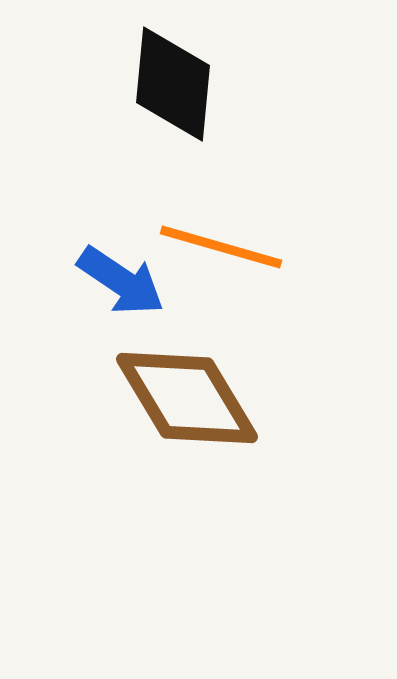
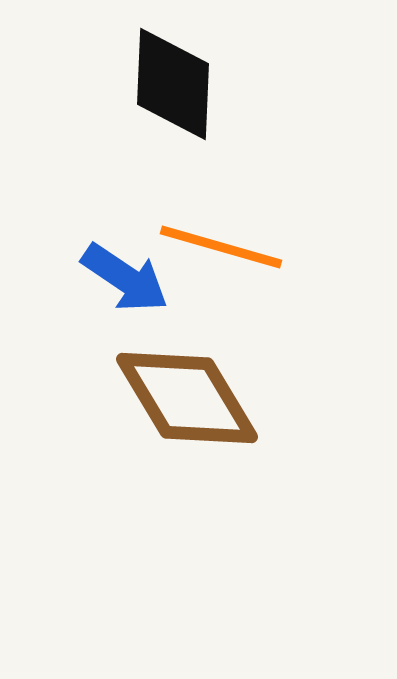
black diamond: rotated 3 degrees counterclockwise
blue arrow: moved 4 px right, 3 px up
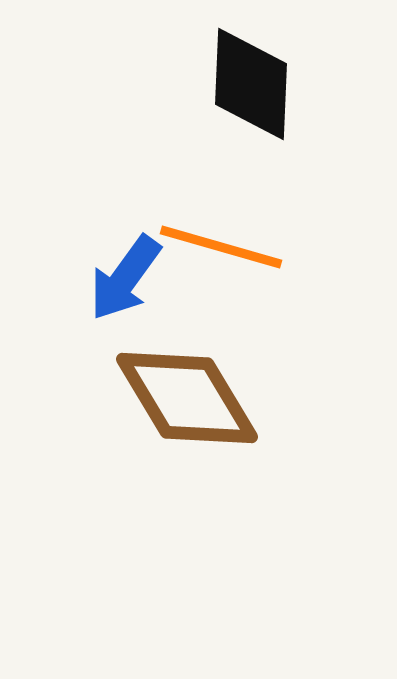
black diamond: moved 78 px right
blue arrow: rotated 92 degrees clockwise
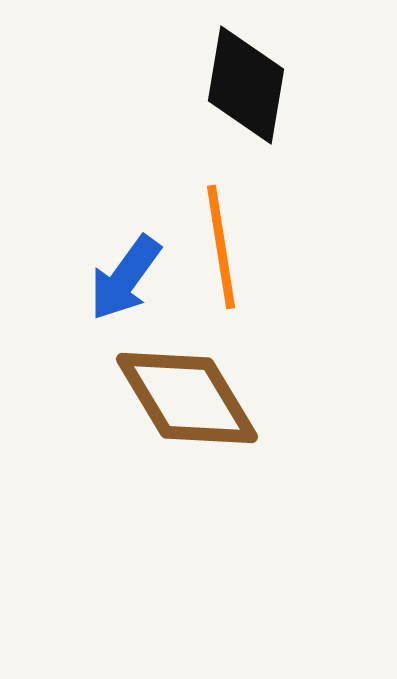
black diamond: moved 5 px left, 1 px down; rotated 7 degrees clockwise
orange line: rotated 65 degrees clockwise
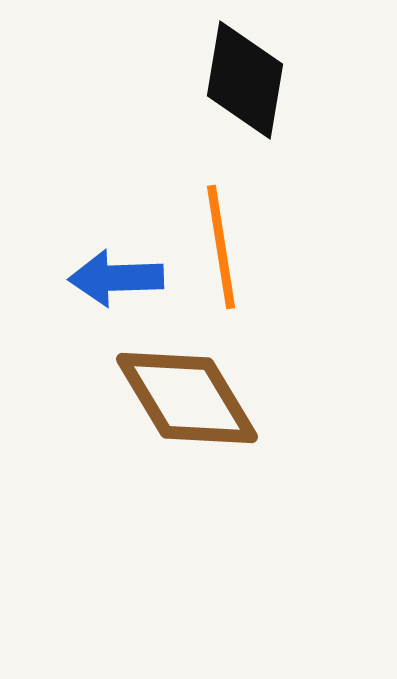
black diamond: moved 1 px left, 5 px up
blue arrow: moved 9 px left; rotated 52 degrees clockwise
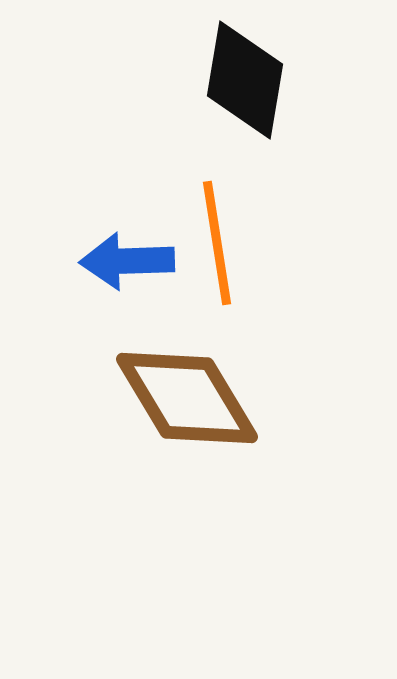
orange line: moved 4 px left, 4 px up
blue arrow: moved 11 px right, 17 px up
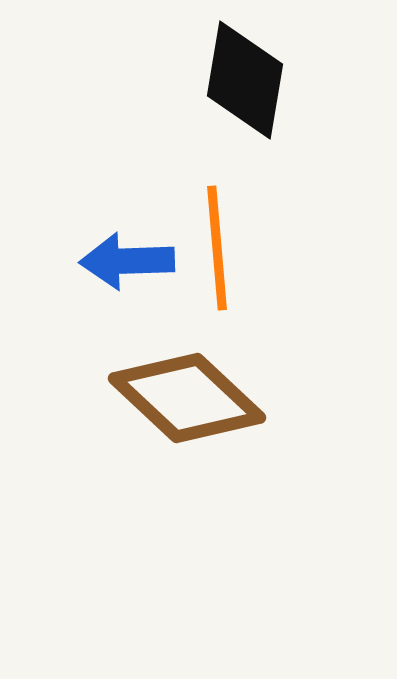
orange line: moved 5 px down; rotated 4 degrees clockwise
brown diamond: rotated 16 degrees counterclockwise
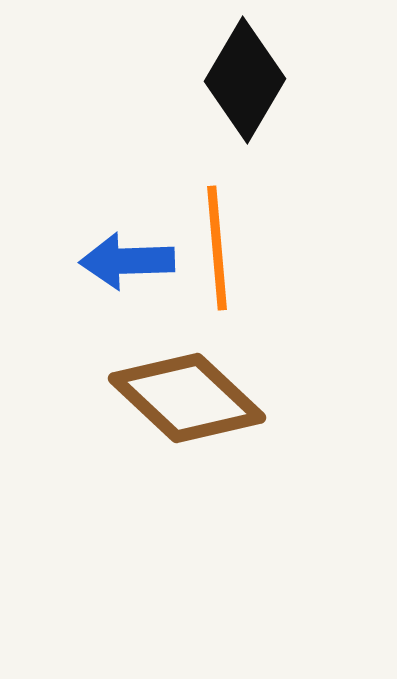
black diamond: rotated 21 degrees clockwise
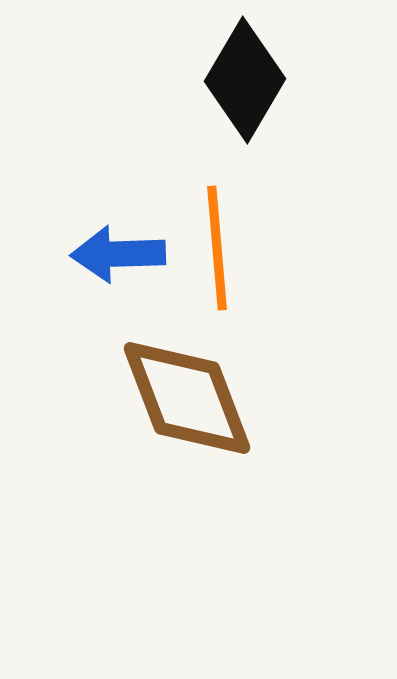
blue arrow: moved 9 px left, 7 px up
brown diamond: rotated 26 degrees clockwise
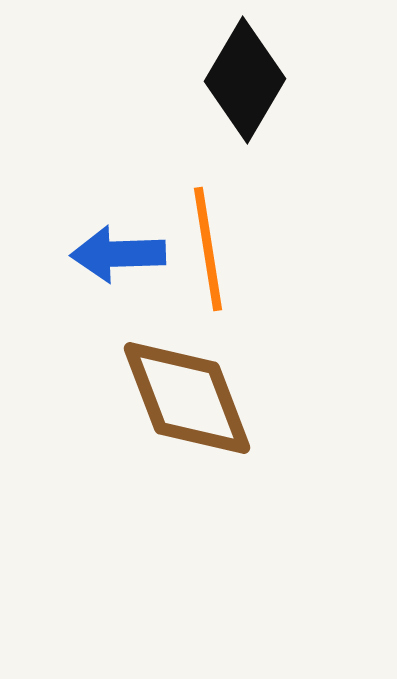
orange line: moved 9 px left, 1 px down; rotated 4 degrees counterclockwise
